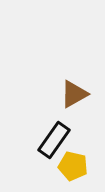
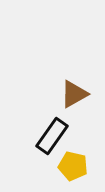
black rectangle: moved 2 px left, 4 px up
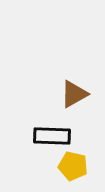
black rectangle: rotated 57 degrees clockwise
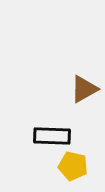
brown triangle: moved 10 px right, 5 px up
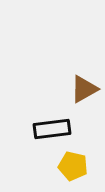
black rectangle: moved 7 px up; rotated 9 degrees counterclockwise
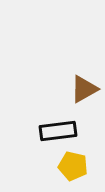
black rectangle: moved 6 px right, 2 px down
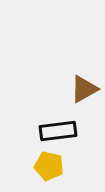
yellow pentagon: moved 24 px left
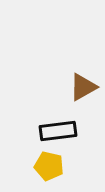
brown triangle: moved 1 px left, 2 px up
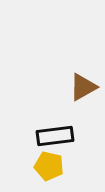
black rectangle: moved 3 px left, 5 px down
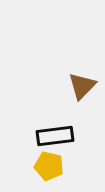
brown triangle: moved 1 px left, 1 px up; rotated 16 degrees counterclockwise
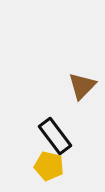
black rectangle: rotated 60 degrees clockwise
